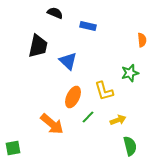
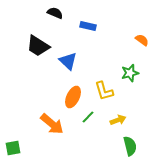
orange semicircle: rotated 48 degrees counterclockwise
black trapezoid: rotated 110 degrees clockwise
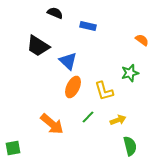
orange ellipse: moved 10 px up
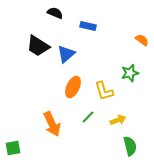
blue triangle: moved 2 px left, 7 px up; rotated 36 degrees clockwise
orange arrow: rotated 25 degrees clockwise
